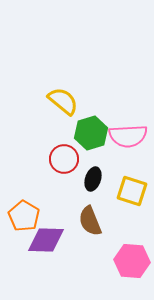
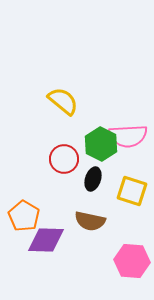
green hexagon: moved 10 px right, 11 px down; rotated 16 degrees counterclockwise
brown semicircle: rotated 56 degrees counterclockwise
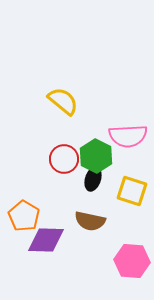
green hexagon: moved 5 px left, 12 px down
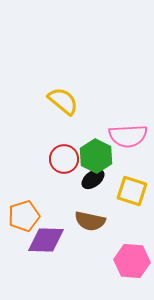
black ellipse: rotated 35 degrees clockwise
orange pentagon: rotated 24 degrees clockwise
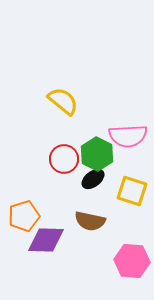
green hexagon: moved 1 px right, 2 px up
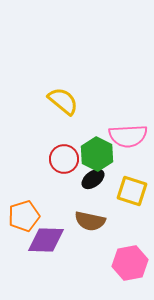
pink hexagon: moved 2 px left, 2 px down; rotated 16 degrees counterclockwise
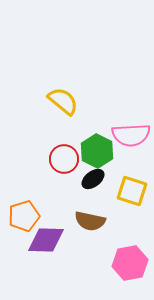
pink semicircle: moved 3 px right, 1 px up
green hexagon: moved 3 px up
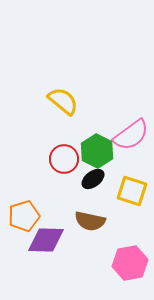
pink semicircle: rotated 33 degrees counterclockwise
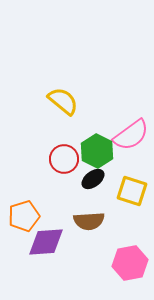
brown semicircle: moved 1 px left; rotated 16 degrees counterclockwise
purple diamond: moved 2 px down; rotated 6 degrees counterclockwise
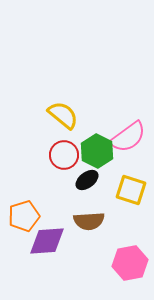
yellow semicircle: moved 14 px down
pink semicircle: moved 3 px left, 2 px down
red circle: moved 4 px up
black ellipse: moved 6 px left, 1 px down
yellow square: moved 1 px left, 1 px up
purple diamond: moved 1 px right, 1 px up
